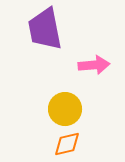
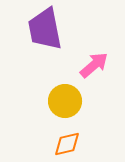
pink arrow: rotated 36 degrees counterclockwise
yellow circle: moved 8 px up
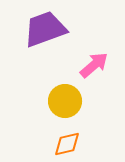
purple trapezoid: rotated 81 degrees clockwise
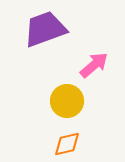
yellow circle: moved 2 px right
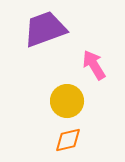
pink arrow: rotated 80 degrees counterclockwise
orange diamond: moved 1 px right, 4 px up
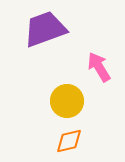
pink arrow: moved 5 px right, 2 px down
orange diamond: moved 1 px right, 1 px down
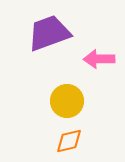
purple trapezoid: moved 4 px right, 4 px down
pink arrow: moved 8 px up; rotated 60 degrees counterclockwise
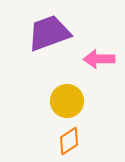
orange diamond: rotated 20 degrees counterclockwise
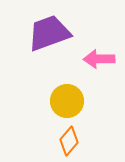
orange diamond: rotated 16 degrees counterclockwise
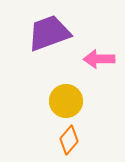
yellow circle: moved 1 px left
orange diamond: moved 1 px up
